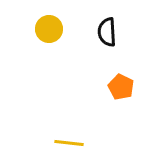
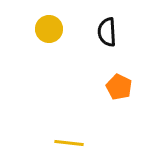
orange pentagon: moved 2 px left
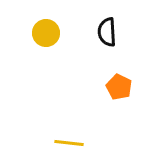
yellow circle: moved 3 px left, 4 px down
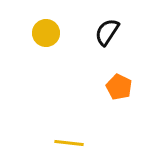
black semicircle: rotated 36 degrees clockwise
